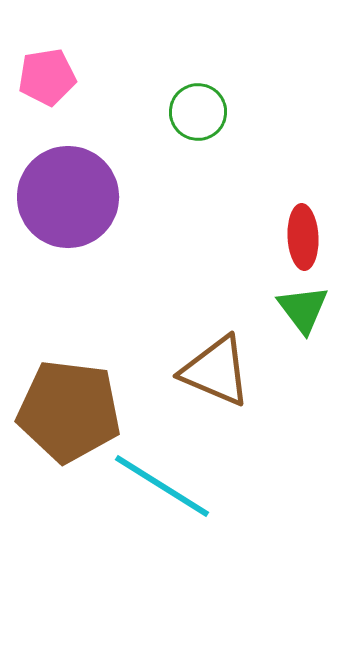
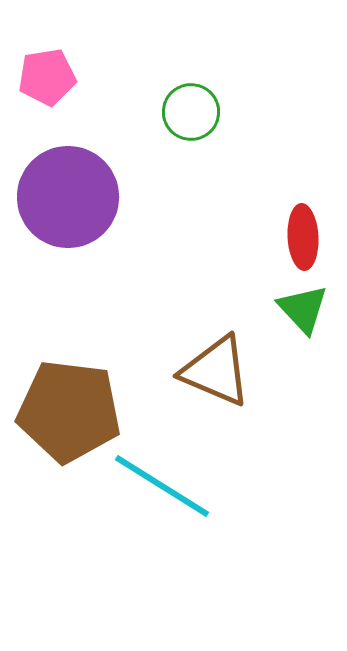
green circle: moved 7 px left
green triangle: rotated 6 degrees counterclockwise
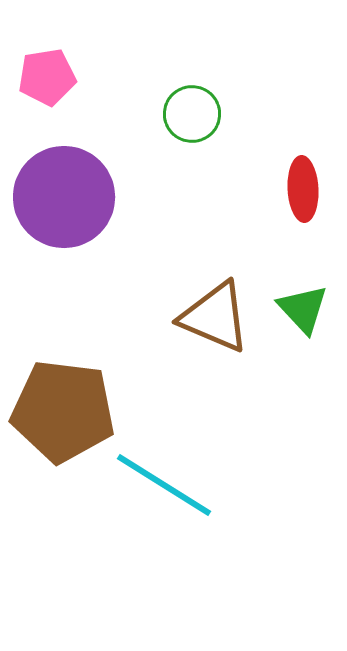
green circle: moved 1 px right, 2 px down
purple circle: moved 4 px left
red ellipse: moved 48 px up
brown triangle: moved 1 px left, 54 px up
brown pentagon: moved 6 px left
cyan line: moved 2 px right, 1 px up
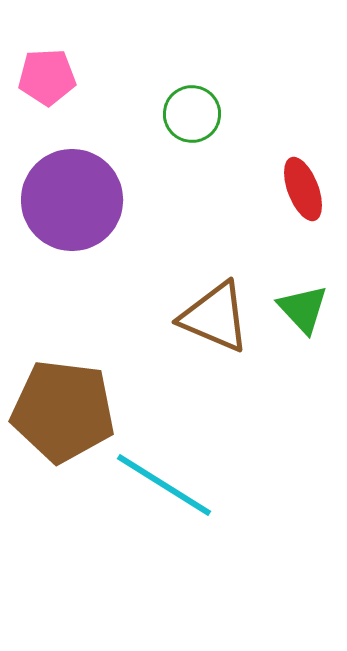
pink pentagon: rotated 6 degrees clockwise
red ellipse: rotated 18 degrees counterclockwise
purple circle: moved 8 px right, 3 px down
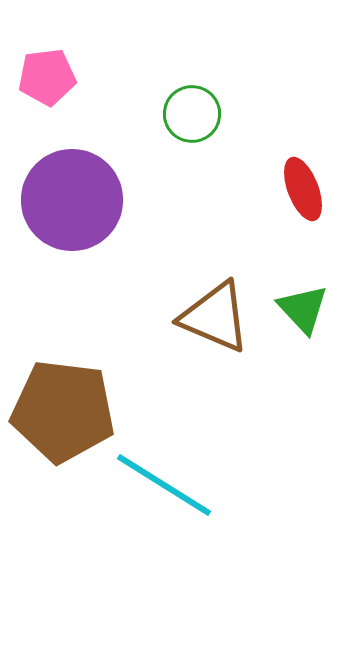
pink pentagon: rotated 4 degrees counterclockwise
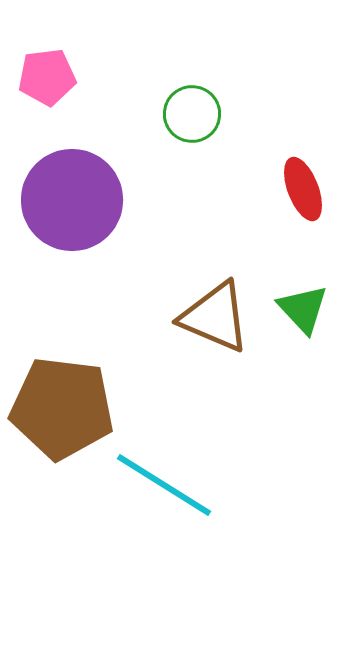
brown pentagon: moved 1 px left, 3 px up
